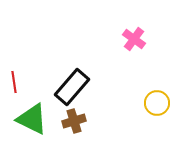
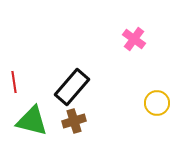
green triangle: moved 2 px down; rotated 12 degrees counterclockwise
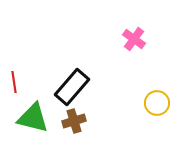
green triangle: moved 1 px right, 3 px up
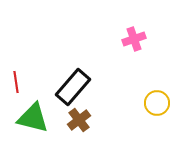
pink cross: rotated 35 degrees clockwise
red line: moved 2 px right
black rectangle: moved 1 px right
brown cross: moved 5 px right, 1 px up; rotated 20 degrees counterclockwise
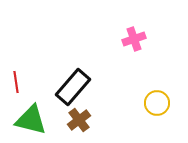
green triangle: moved 2 px left, 2 px down
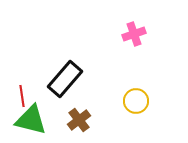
pink cross: moved 5 px up
red line: moved 6 px right, 14 px down
black rectangle: moved 8 px left, 8 px up
yellow circle: moved 21 px left, 2 px up
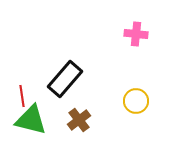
pink cross: moved 2 px right; rotated 25 degrees clockwise
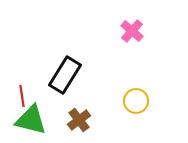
pink cross: moved 4 px left, 3 px up; rotated 35 degrees clockwise
black rectangle: moved 4 px up; rotated 9 degrees counterclockwise
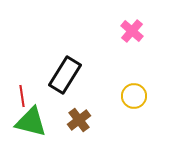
yellow circle: moved 2 px left, 5 px up
green triangle: moved 2 px down
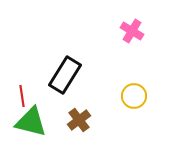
pink cross: rotated 10 degrees counterclockwise
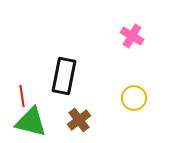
pink cross: moved 5 px down
black rectangle: moved 1 px left, 1 px down; rotated 21 degrees counterclockwise
yellow circle: moved 2 px down
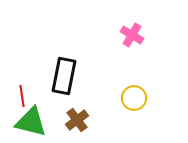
pink cross: moved 1 px up
brown cross: moved 2 px left
